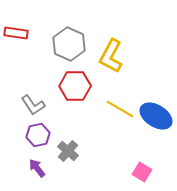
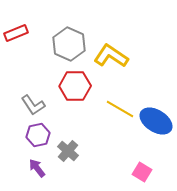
red rectangle: rotated 30 degrees counterclockwise
yellow L-shape: rotated 96 degrees clockwise
blue ellipse: moved 5 px down
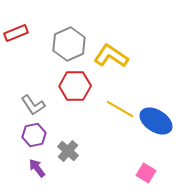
gray hexagon: rotated 12 degrees clockwise
purple hexagon: moved 4 px left
pink square: moved 4 px right, 1 px down
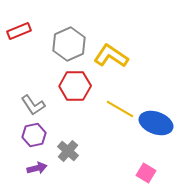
red rectangle: moved 3 px right, 2 px up
blue ellipse: moved 2 px down; rotated 12 degrees counterclockwise
purple arrow: rotated 114 degrees clockwise
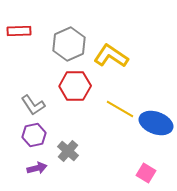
red rectangle: rotated 20 degrees clockwise
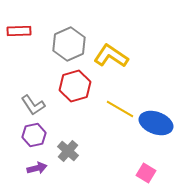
red hexagon: rotated 16 degrees counterclockwise
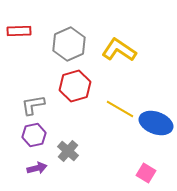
yellow L-shape: moved 8 px right, 6 px up
gray L-shape: rotated 115 degrees clockwise
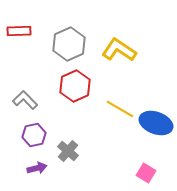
red hexagon: rotated 8 degrees counterclockwise
gray L-shape: moved 8 px left, 5 px up; rotated 55 degrees clockwise
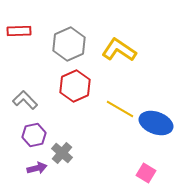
gray cross: moved 6 px left, 2 px down
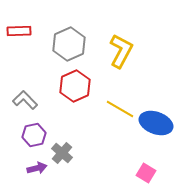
yellow L-shape: moved 2 px right, 1 px down; rotated 84 degrees clockwise
